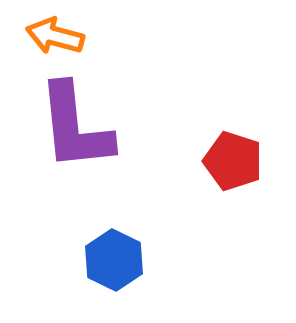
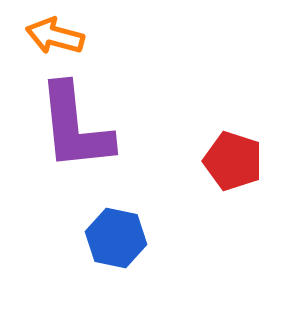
blue hexagon: moved 2 px right, 22 px up; rotated 14 degrees counterclockwise
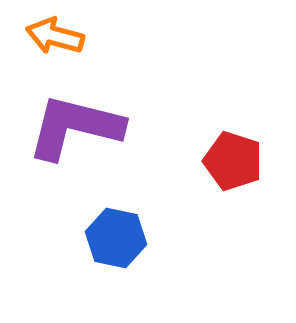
purple L-shape: rotated 110 degrees clockwise
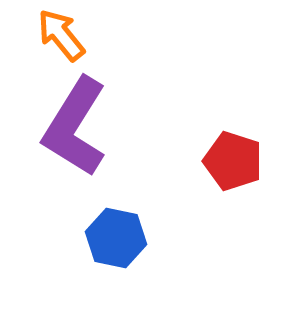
orange arrow: moved 6 px right, 1 px up; rotated 36 degrees clockwise
purple L-shape: rotated 72 degrees counterclockwise
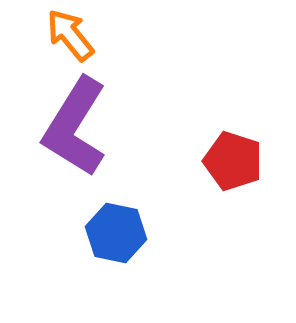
orange arrow: moved 9 px right
blue hexagon: moved 5 px up
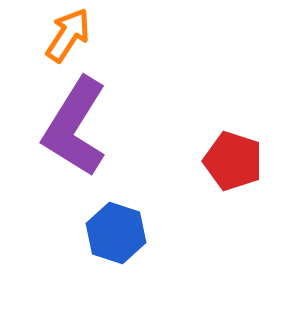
orange arrow: moved 2 px left; rotated 72 degrees clockwise
blue hexagon: rotated 6 degrees clockwise
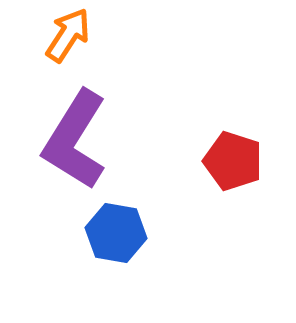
purple L-shape: moved 13 px down
blue hexagon: rotated 8 degrees counterclockwise
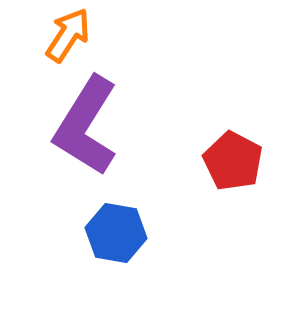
purple L-shape: moved 11 px right, 14 px up
red pentagon: rotated 10 degrees clockwise
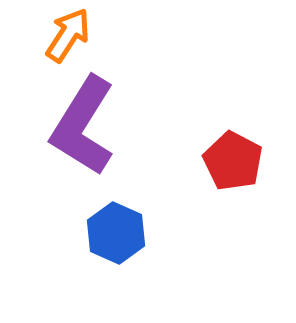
purple L-shape: moved 3 px left
blue hexagon: rotated 14 degrees clockwise
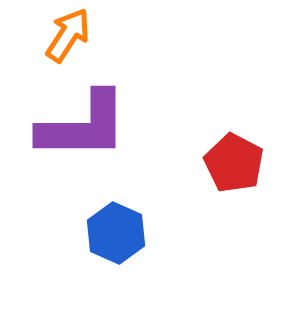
purple L-shape: rotated 122 degrees counterclockwise
red pentagon: moved 1 px right, 2 px down
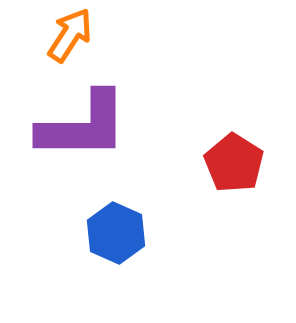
orange arrow: moved 2 px right
red pentagon: rotated 4 degrees clockwise
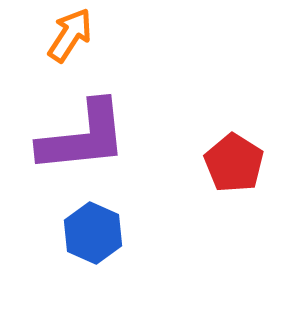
purple L-shape: moved 11 px down; rotated 6 degrees counterclockwise
blue hexagon: moved 23 px left
